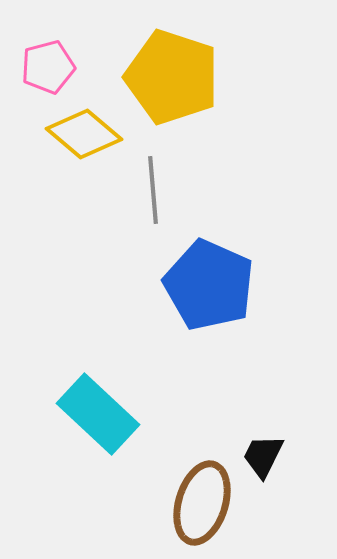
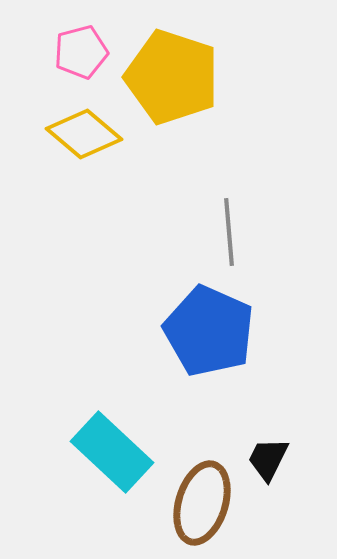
pink pentagon: moved 33 px right, 15 px up
gray line: moved 76 px right, 42 px down
blue pentagon: moved 46 px down
cyan rectangle: moved 14 px right, 38 px down
black trapezoid: moved 5 px right, 3 px down
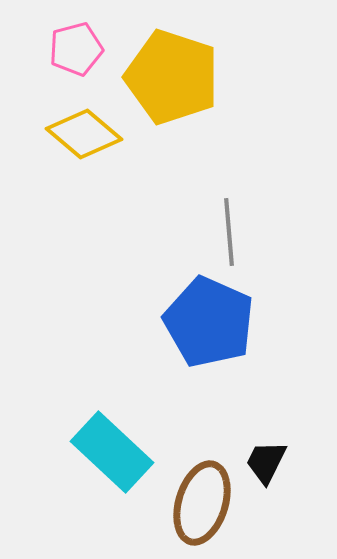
pink pentagon: moved 5 px left, 3 px up
blue pentagon: moved 9 px up
black trapezoid: moved 2 px left, 3 px down
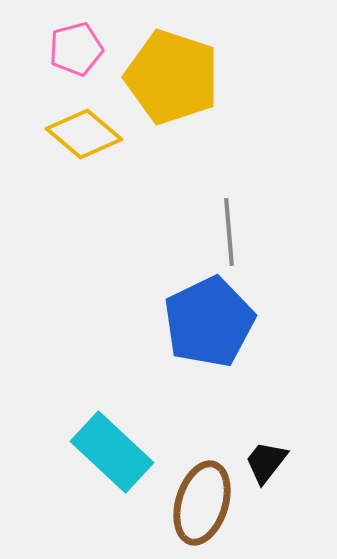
blue pentagon: rotated 22 degrees clockwise
black trapezoid: rotated 12 degrees clockwise
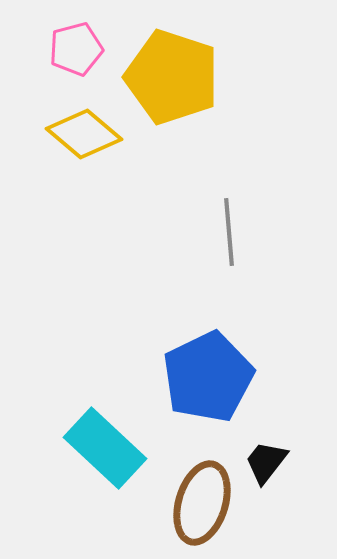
blue pentagon: moved 1 px left, 55 px down
cyan rectangle: moved 7 px left, 4 px up
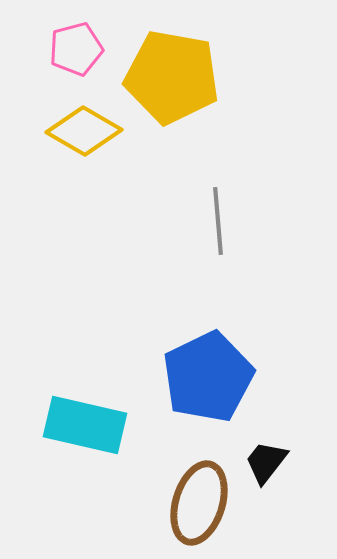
yellow pentagon: rotated 8 degrees counterclockwise
yellow diamond: moved 3 px up; rotated 10 degrees counterclockwise
gray line: moved 11 px left, 11 px up
cyan rectangle: moved 20 px left, 23 px up; rotated 30 degrees counterclockwise
brown ellipse: moved 3 px left
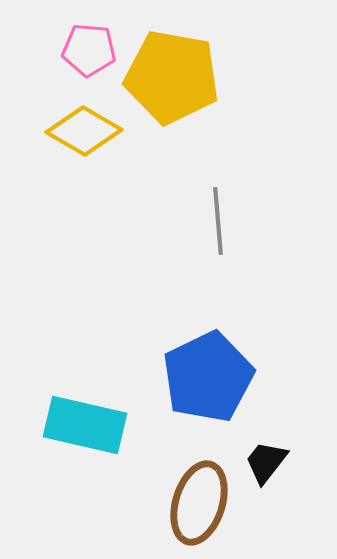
pink pentagon: moved 13 px right, 1 px down; rotated 20 degrees clockwise
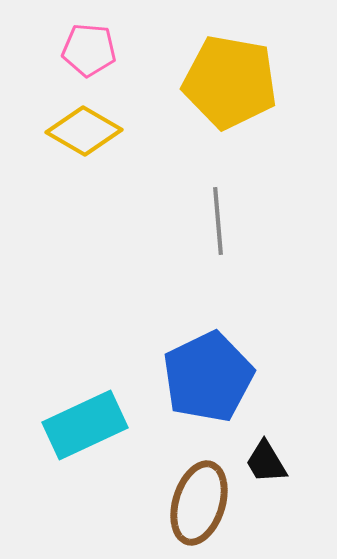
yellow pentagon: moved 58 px right, 5 px down
cyan rectangle: rotated 38 degrees counterclockwise
black trapezoid: rotated 69 degrees counterclockwise
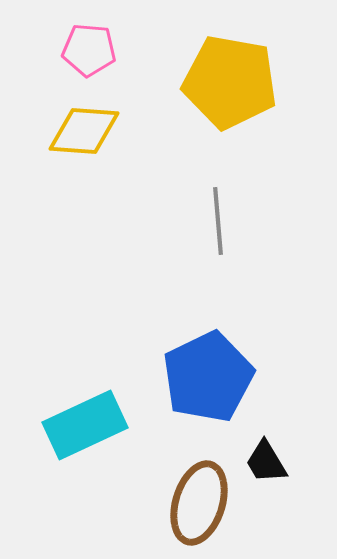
yellow diamond: rotated 26 degrees counterclockwise
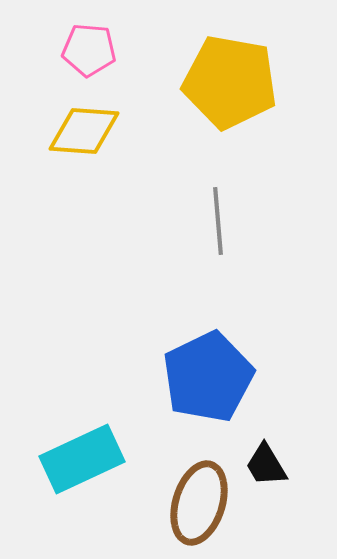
cyan rectangle: moved 3 px left, 34 px down
black trapezoid: moved 3 px down
